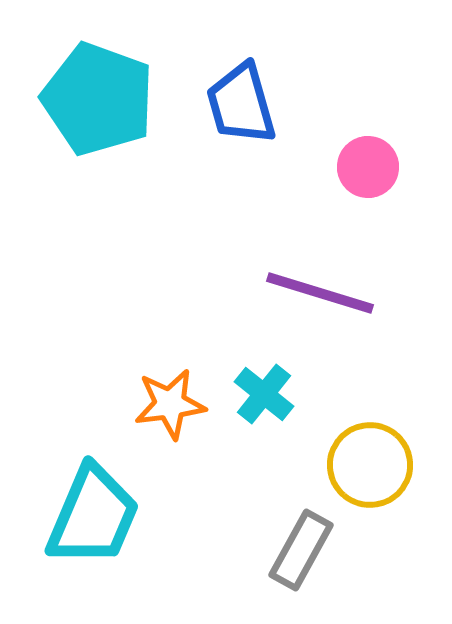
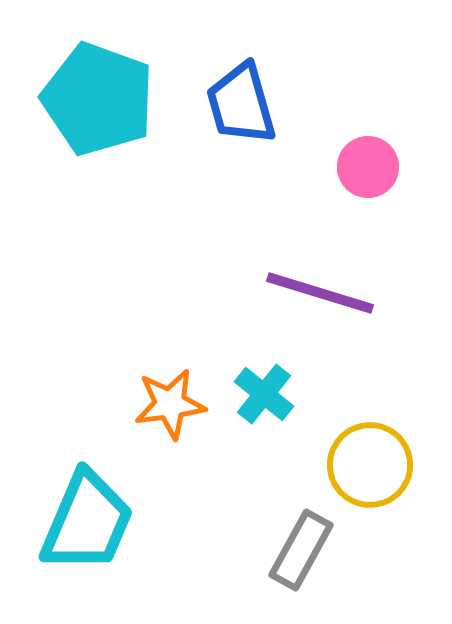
cyan trapezoid: moved 6 px left, 6 px down
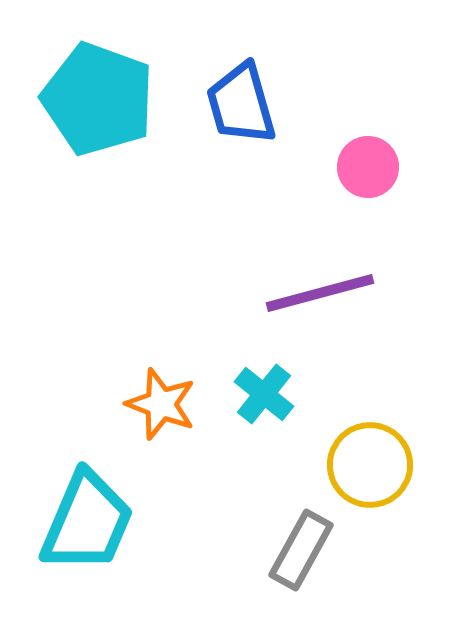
purple line: rotated 32 degrees counterclockwise
orange star: moved 9 px left; rotated 28 degrees clockwise
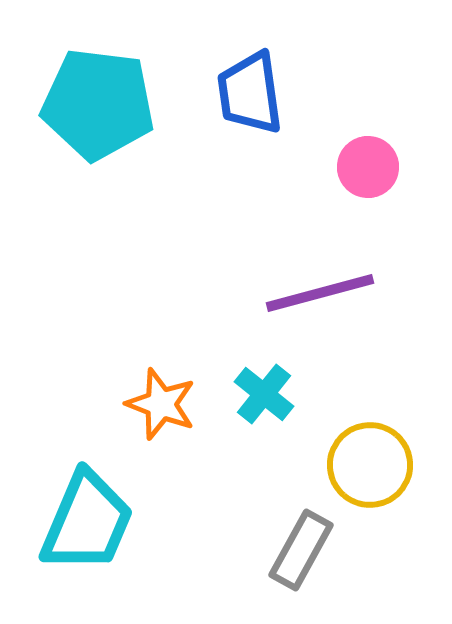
cyan pentagon: moved 5 px down; rotated 13 degrees counterclockwise
blue trapezoid: moved 9 px right, 11 px up; rotated 8 degrees clockwise
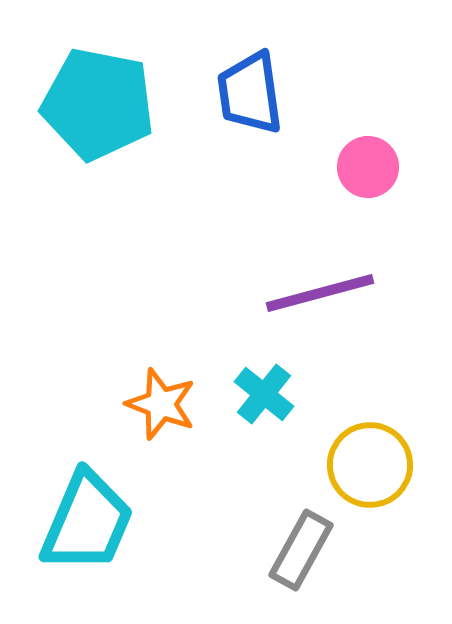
cyan pentagon: rotated 4 degrees clockwise
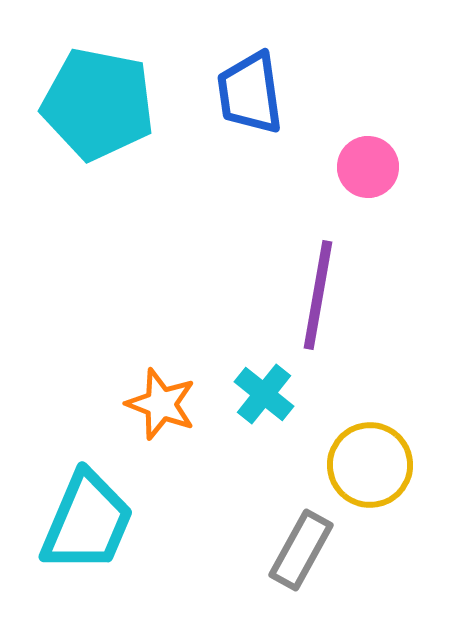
purple line: moved 2 px left, 2 px down; rotated 65 degrees counterclockwise
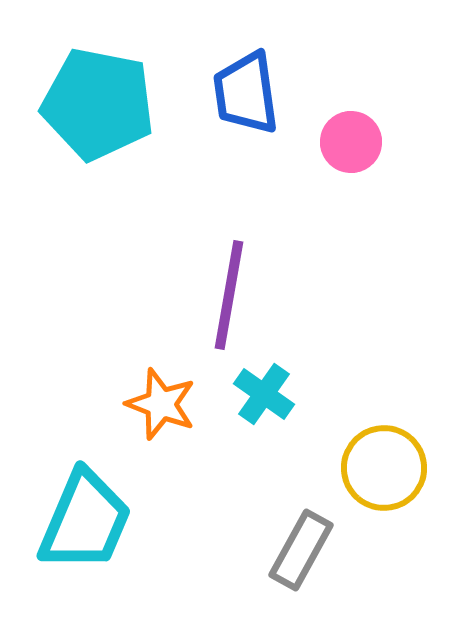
blue trapezoid: moved 4 px left
pink circle: moved 17 px left, 25 px up
purple line: moved 89 px left
cyan cross: rotated 4 degrees counterclockwise
yellow circle: moved 14 px right, 3 px down
cyan trapezoid: moved 2 px left, 1 px up
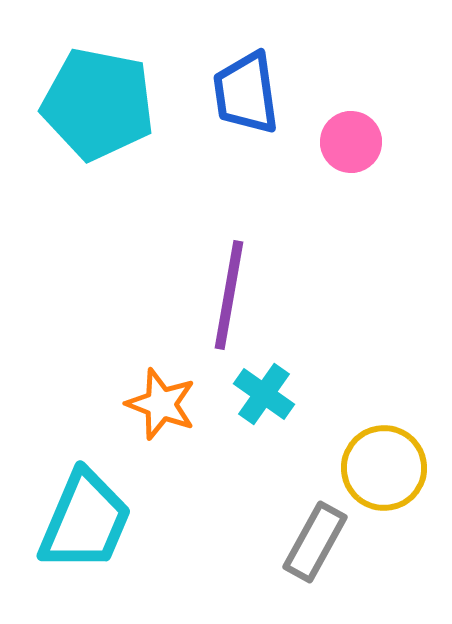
gray rectangle: moved 14 px right, 8 px up
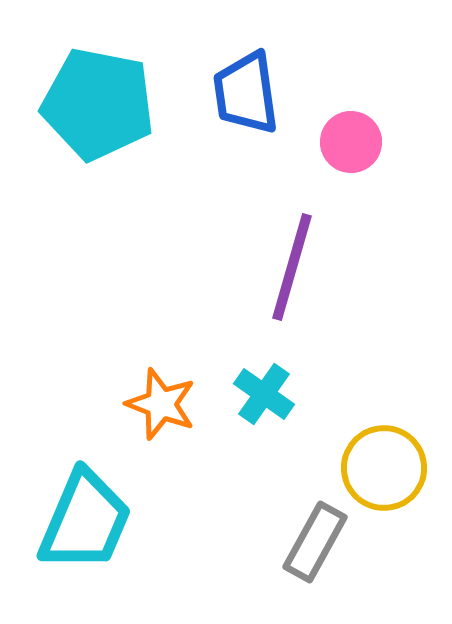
purple line: moved 63 px right, 28 px up; rotated 6 degrees clockwise
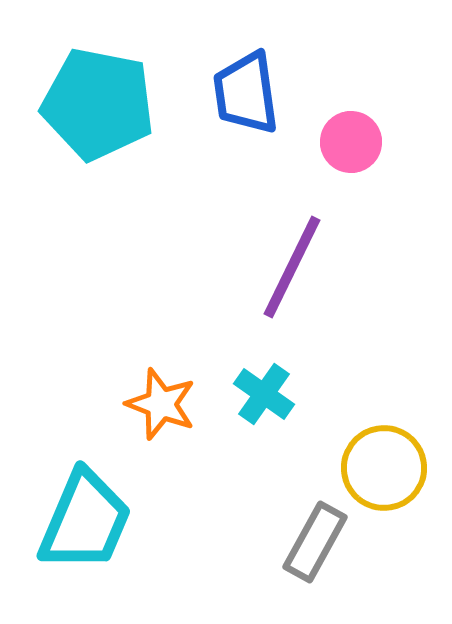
purple line: rotated 10 degrees clockwise
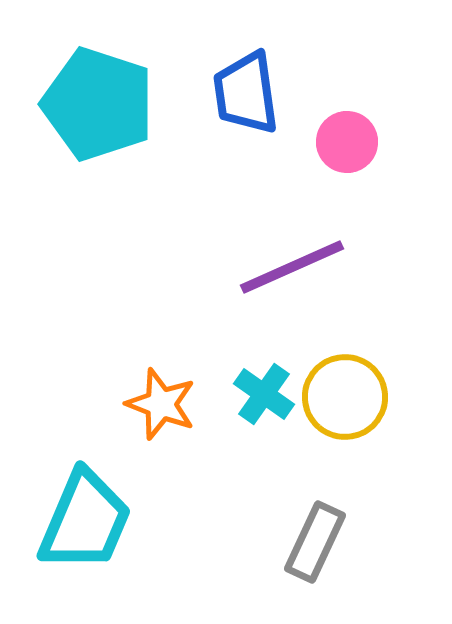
cyan pentagon: rotated 7 degrees clockwise
pink circle: moved 4 px left
purple line: rotated 40 degrees clockwise
yellow circle: moved 39 px left, 71 px up
gray rectangle: rotated 4 degrees counterclockwise
